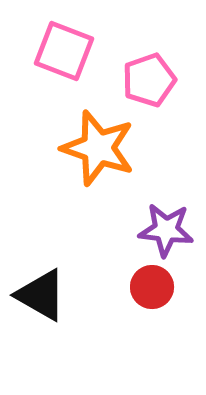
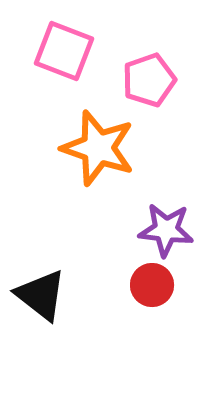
red circle: moved 2 px up
black triangle: rotated 8 degrees clockwise
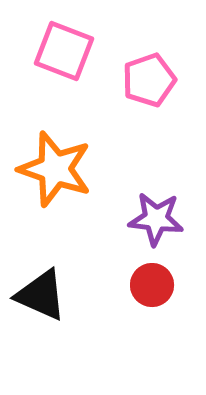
orange star: moved 43 px left, 21 px down
purple star: moved 10 px left, 11 px up
black triangle: rotated 14 degrees counterclockwise
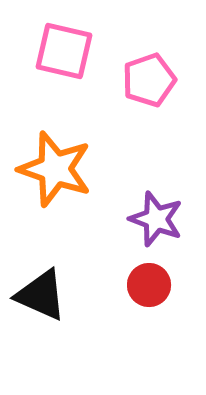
pink square: rotated 8 degrees counterclockwise
purple star: rotated 14 degrees clockwise
red circle: moved 3 px left
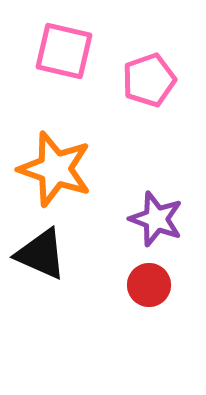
black triangle: moved 41 px up
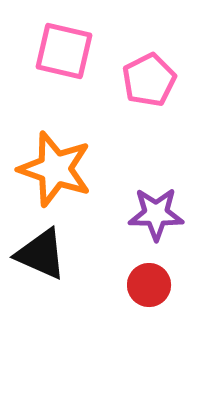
pink pentagon: rotated 8 degrees counterclockwise
purple star: moved 5 px up; rotated 20 degrees counterclockwise
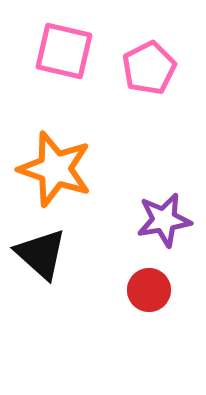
pink pentagon: moved 12 px up
purple star: moved 8 px right, 6 px down; rotated 10 degrees counterclockwise
black triangle: rotated 18 degrees clockwise
red circle: moved 5 px down
